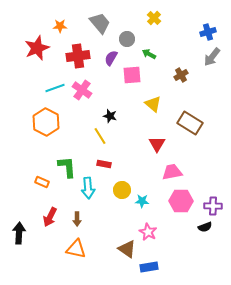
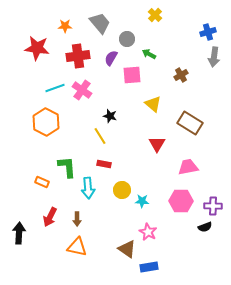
yellow cross: moved 1 px right, 3 px up
orange star: moved 5 px right
red star: rotated 30 degrees clockwise
gray arrow: moved 2 px right; rotated 30 degrees counterclockwise
pink trapezoid: moved 16 px right, 5 px up
orange triangle: moved 1 px right, 2 px up
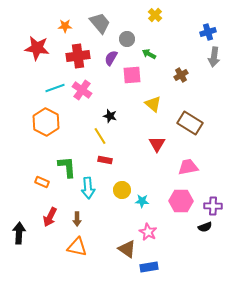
red rectangle: moved 1 px right, 4 px up
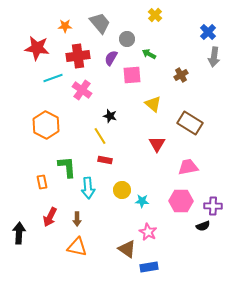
blue cross: rotated 28 degrees counterclockwise
cyan line: moved 2 px left, 10 px up
orange hexagon: moved 3 px down
orange rectangle: rotated 56 degrees clockwise
black semicircle: moved 2 px left, 1 px up
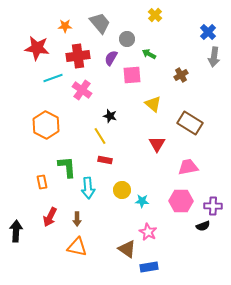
black arrow: moved 3 px left, 2 px up
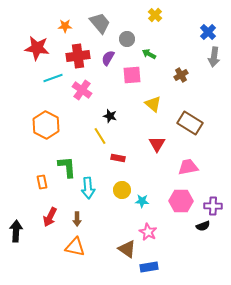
purple semicircle: moved 3 px left
red rectangle: moved 13 px right, 2 px up
orange triangle: moved 2 px left
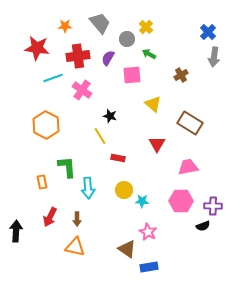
yellow cross: moved 9 px left, 12 px down
yellow circle: moved 2 px right
